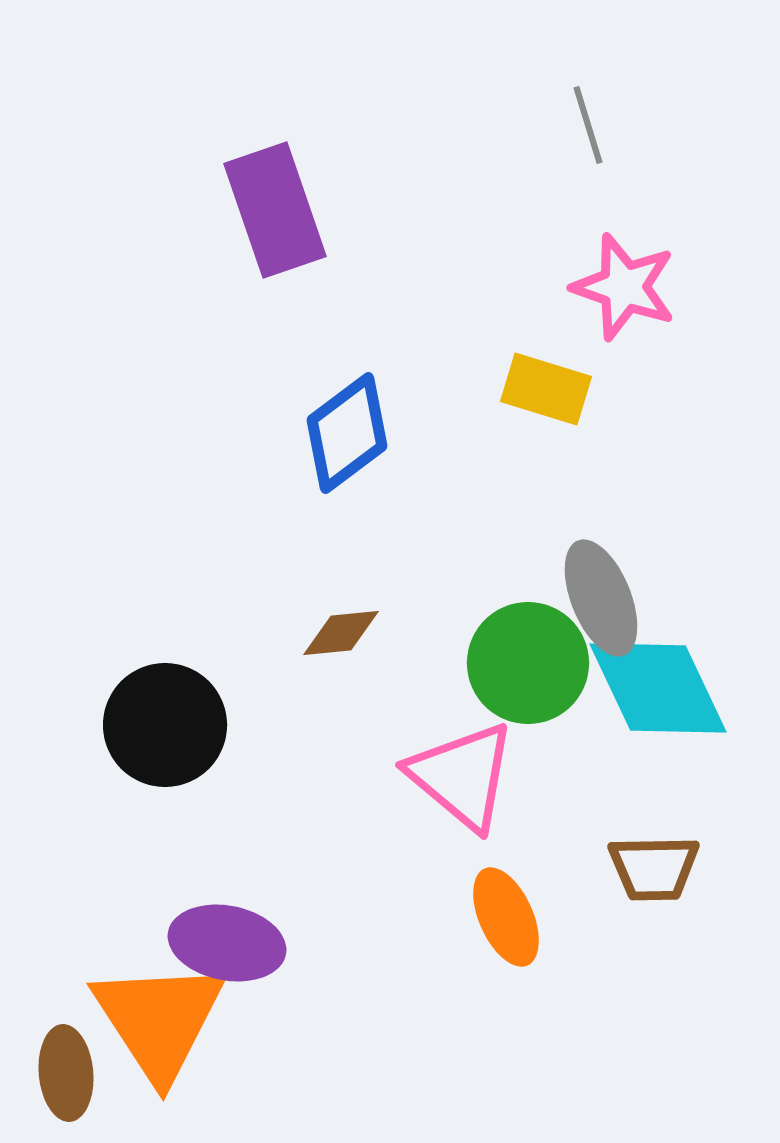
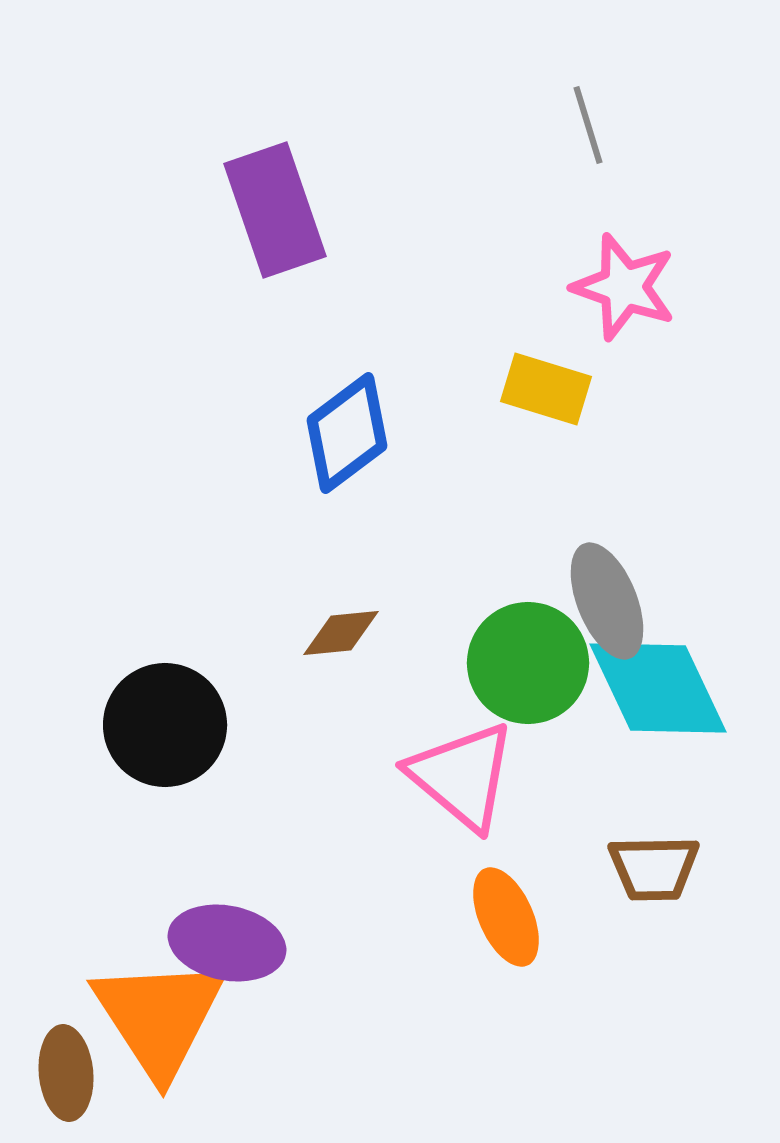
gray ellipse: moved 6 px right, 3 px down
orange triangle: moved 3 px up
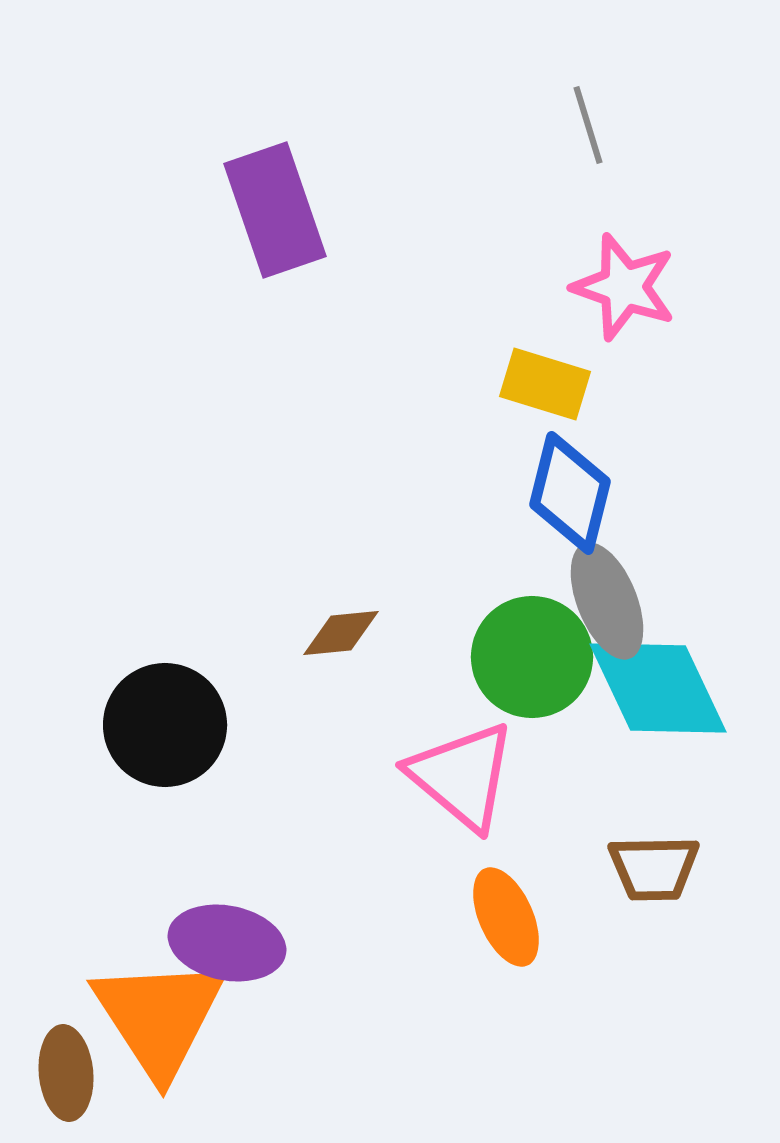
yellow rectangle: moved 1 px left, 5 px up
blue diamond: moved 223 px right, 60 px down; rotated 39 degrees counterclockwise
green circle: moved 4 px right, 6 px up
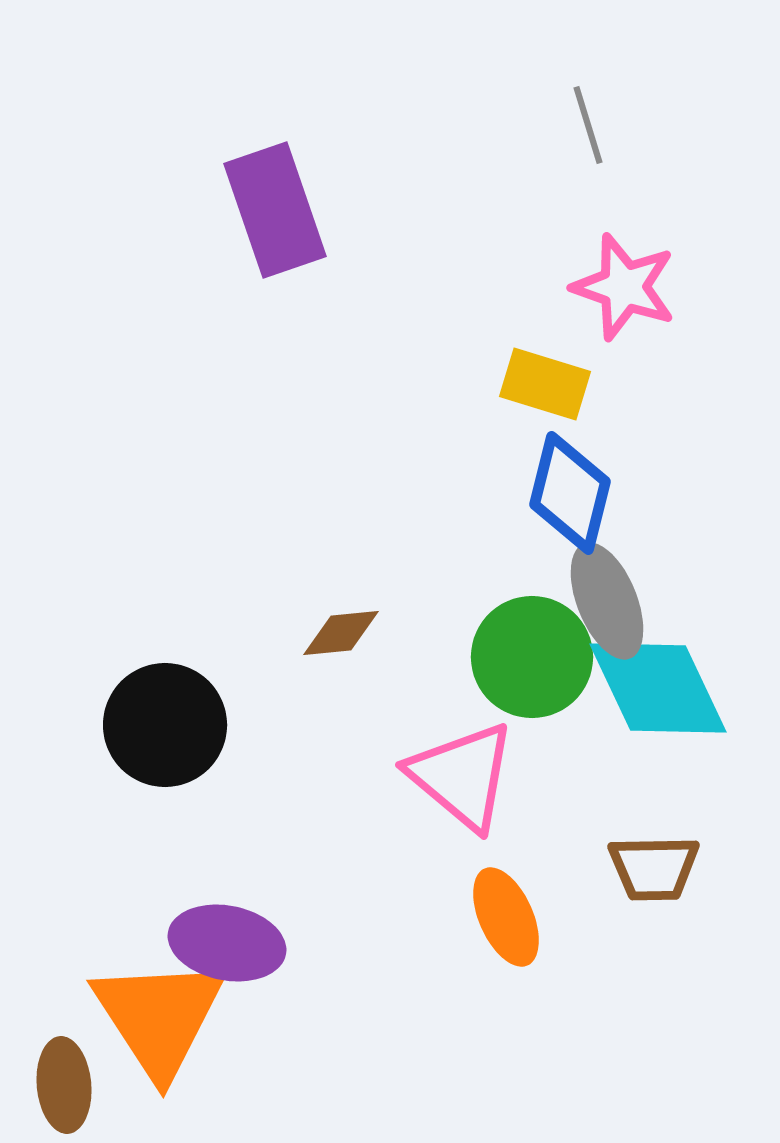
brown ellipse: moved 2 px left, 12 px down
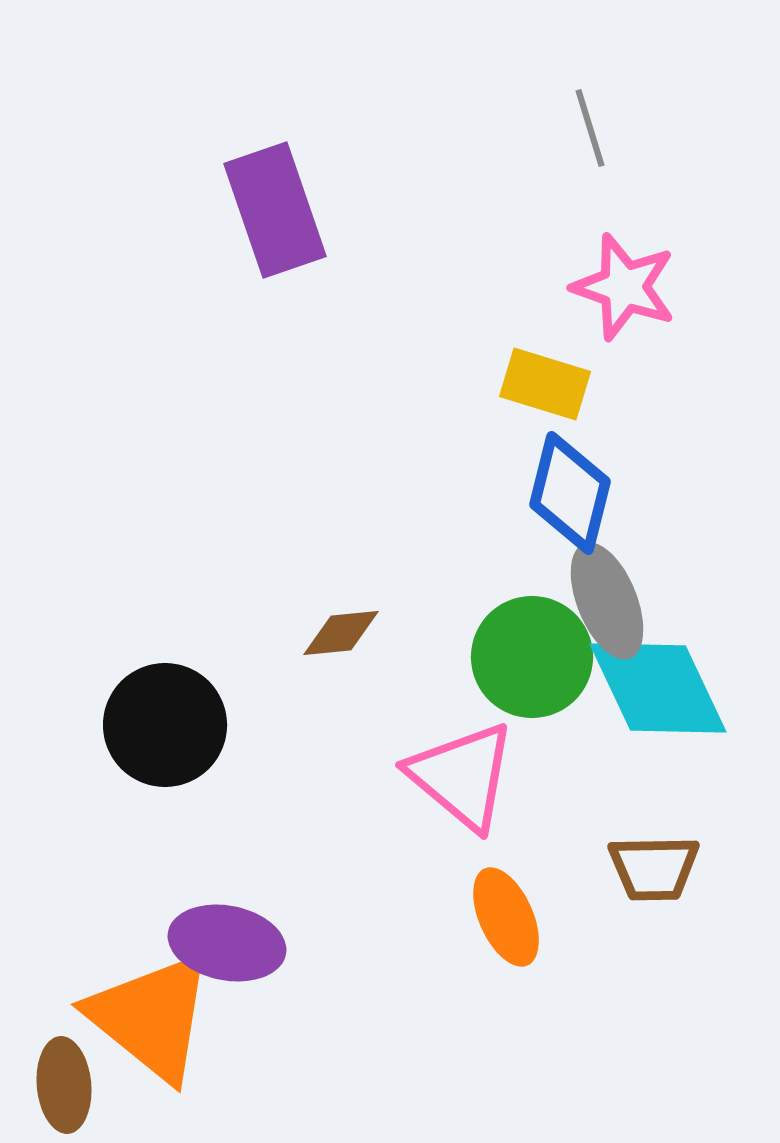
gray line: moved 2 px right, 3 px down
orange triangle: moved 8 px left; rotated 18 degrees counterclockwise
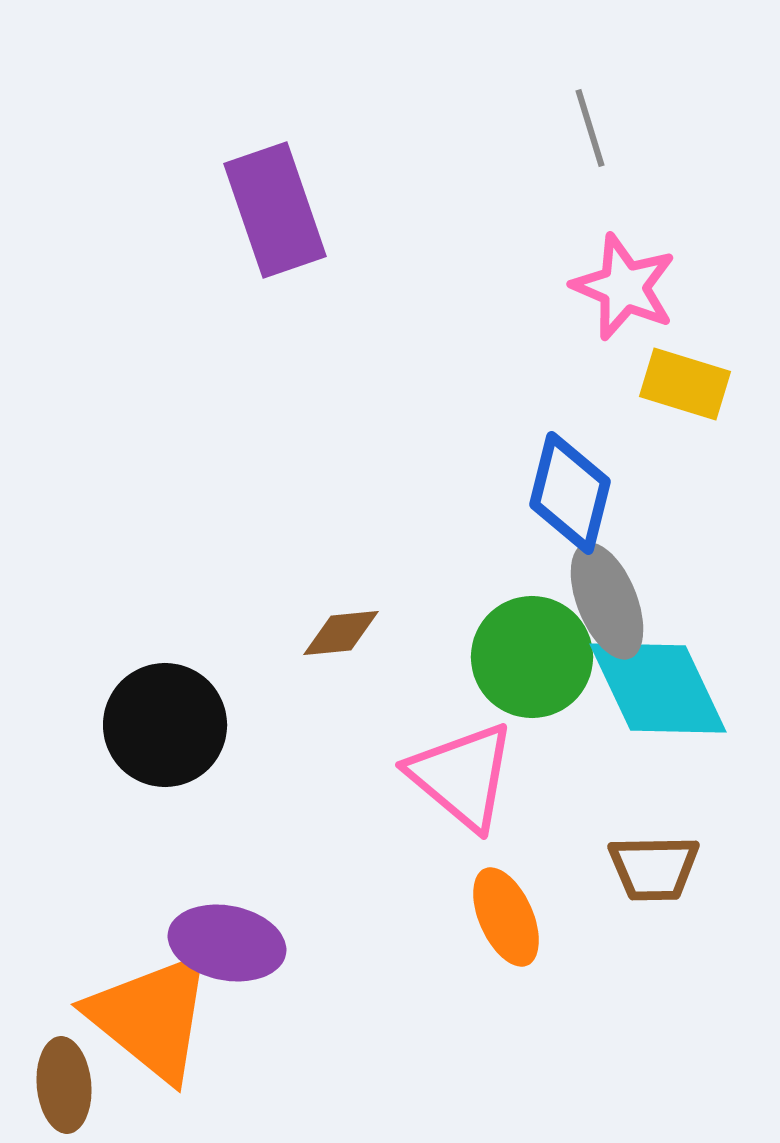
pink star: rotated 4 degrees clockwise
yellow rectangle: moved 140 px right
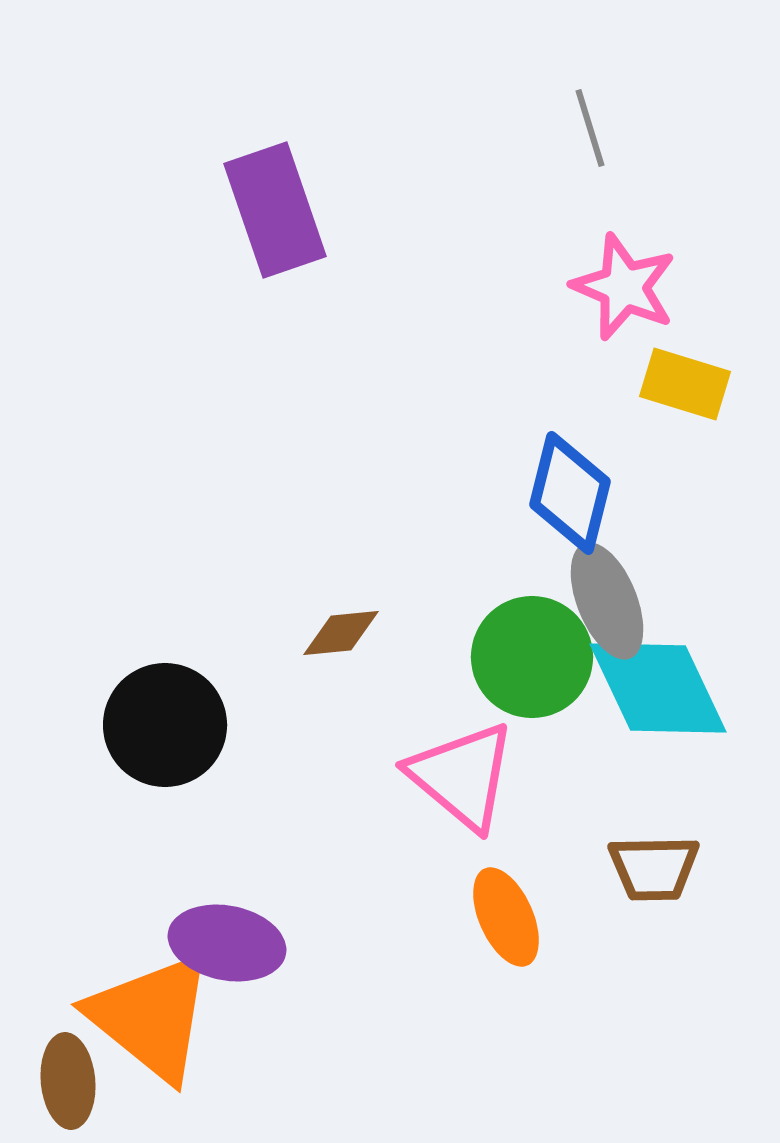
brown ellipse: moved 4 px right, 4 px up
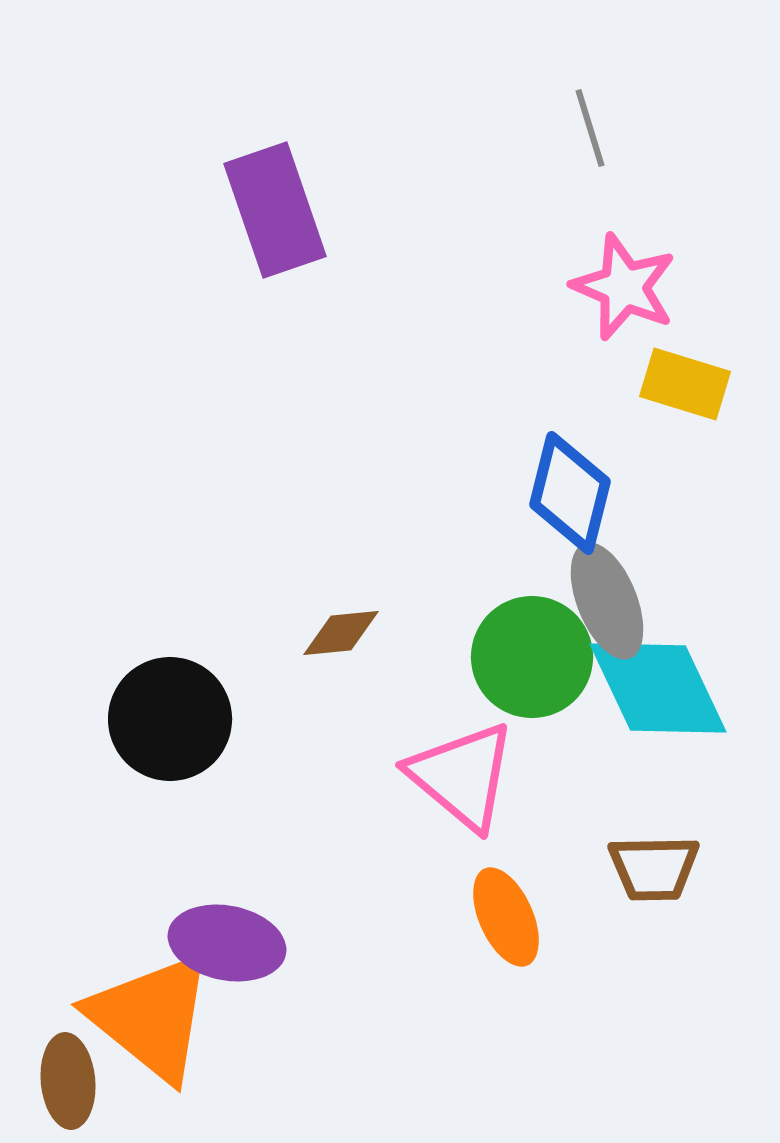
black circle: moved 5 px right, 6 px up
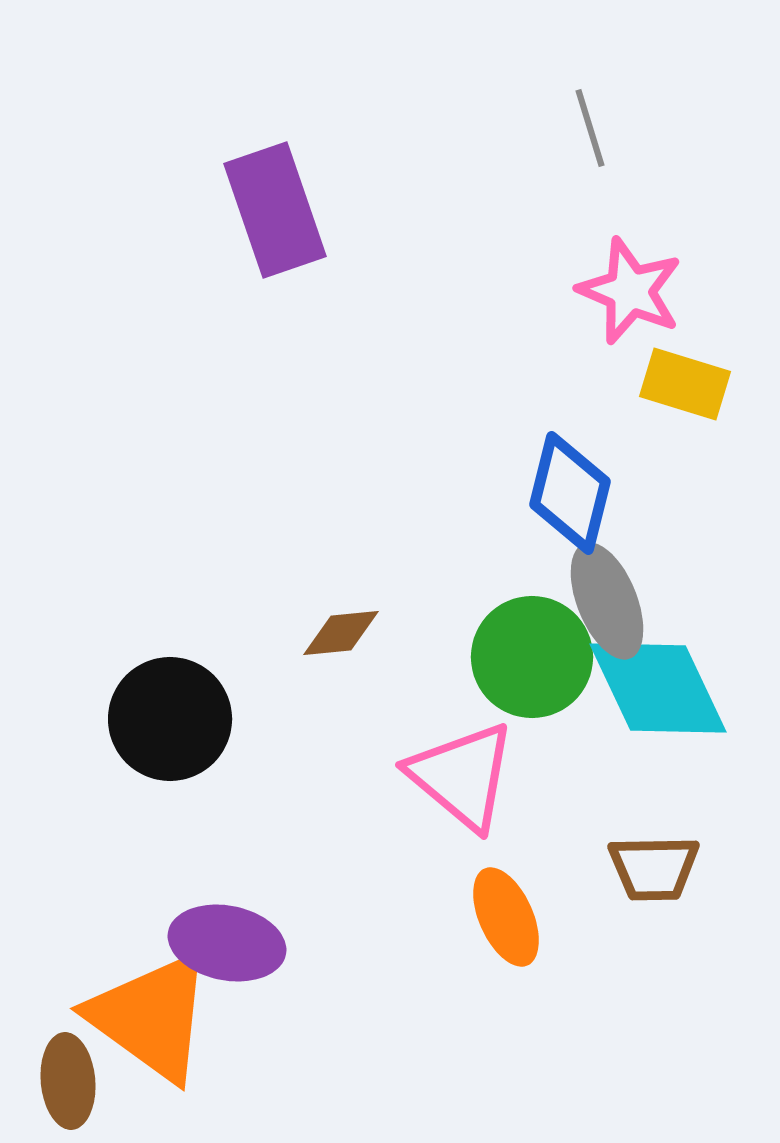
pink star: moved 6 px right, 4 px down
orange triangle: rotated 3 degrees counterclockwise
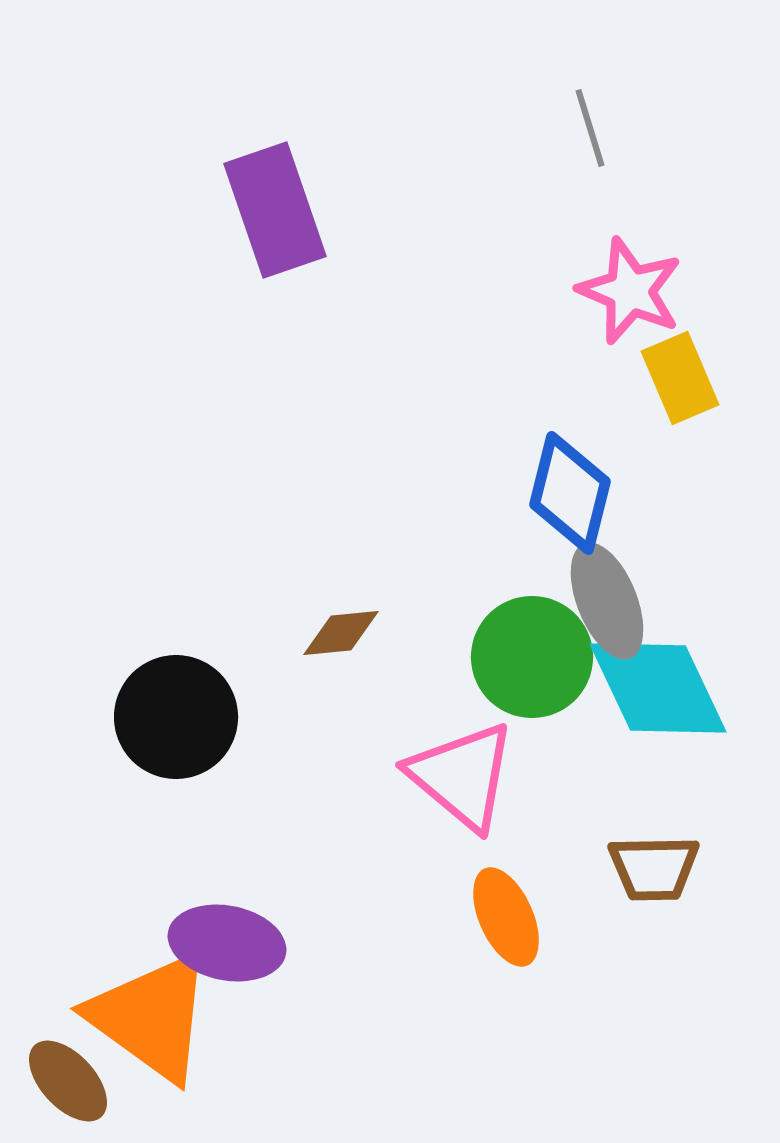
yellow rectangle: moved 5 px left, 6 px up; rotated 50 degrees clockwise
black circle: moved 6 px right, 2 px up
brown ellipse: rotated 38 degrees counterclockwise
